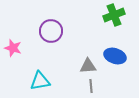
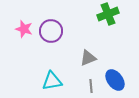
green cross: moved 6 px left, 1 px up
pink star: moved 11 px right, 19 px up
blue ellipse: moved 24 px down; rotated 35 degrees clockwise
gray triangle: moved 8 px up; rotated 18 degrees counterclockwise
cyan triangle: moved 12 px right
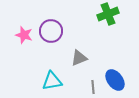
pink star: moved 6 px down
gray triangle: moved 9 px left
gray line: moved 2 px right, 1 px down
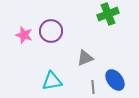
gray triangle: moved 6 px right
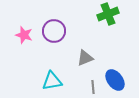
purple circle: moved 3 px right
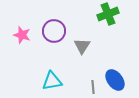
pink star: moved 2 px left
gray triangle: moved 3 px left, 12 px up; rotated 36 degrees counterclockwise
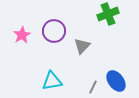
pink star: rotated 24 degrees clockwise
gray triangle: rotated 12 degrees clockwise
blue ellipse: moved 1 px right, 1 px down
gray line: rotated 32 degrees clockwise
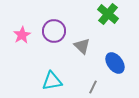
green cross: rotated 30 degrees counterclockwise
gray triangle: rotated 30 degrees counterclockwise
blue ellipse: moved 1 px left, 18 px up
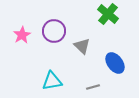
gray line: rotated 48 degrees clockwise
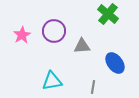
gray triangle: rotated 48 degrees counterclockwise
gray line: rotated 64 degrees counterclockwise
